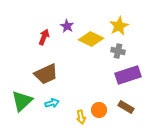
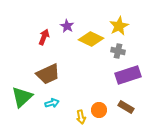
brown trapezoid: moved 2 px right
green triangle: moved 4 px up
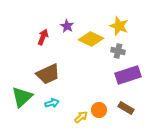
yellow star: rotated 24 degrees counterclockwise
red arrow: moved 1 px left
brown rectangle: moved 1 px down
yellow arrow: rotated 120 degrees counterclockwise
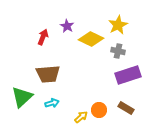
yellow star: moved 1 px left, 1 px up; rotated 24 degrees clockwise
brown trapezoid: rotated 20 degrees clockwise
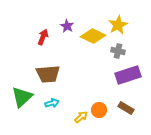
yellow diamond: moved 2 px right, 3 px up
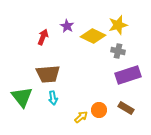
yellow star: rotated 12 degrees clockwise
green triangle: rotated 25 degrees counterclockwise
cyan arrow: moved 1 px right, 5 px up; rotated 96 degrees clockwise
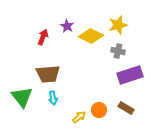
yellow diamond: moved 2 px left
purple rectangle: moved 2 px right
yellow arrow: moved 2 px left
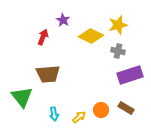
purple star: moved 4 px left, 6 px up
cyan arrow: moved 1 px right, 16 px down
orange circle: moved 2 px right
